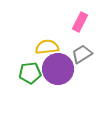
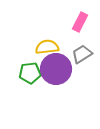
purple circle: moved 2 px left
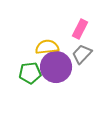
pink rectangle: moved 7 px down
gray trapezoid: rotated 15 degrees counterclockwise
purple circle: moved 2 px up
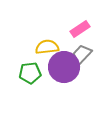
pink rectangle: rotated 30 degrees clockwise
purple circle: moved 8 px right
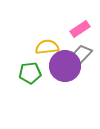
purple circle: moved 1 px right, 1 px up
